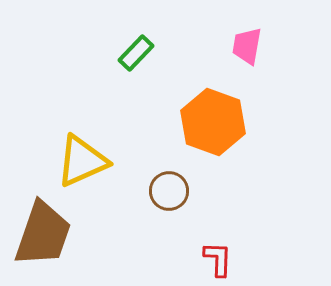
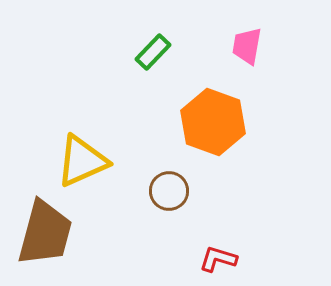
green rectangle: moved 17 px right, 1 px up
brown trapezoid: moved 2 px right, 1 px up; rotated 4 degrees counterclockwise
red L-shape: rotated 75 degrees counterclockwise
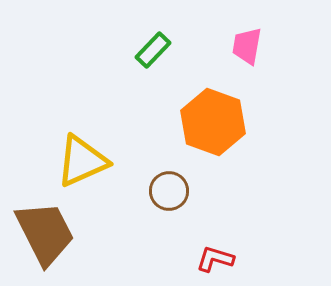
green rectangle: moved 2 px up
brown trapezoid: rotated 42 degrees counterclockwise
red L-shape: moved 3 px left
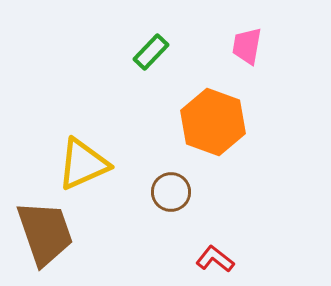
green rectangle: moved 2 px left, 2 px down
yellow triangle: moved 1 px right, 3 px down
brown circle: moved 2 px right, 1 px down
brown trapezoid: rotated 8 degrees clockwise
red L-shape: rotated 21 degrees clockwise
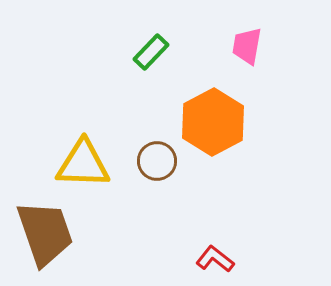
orange hexagon: rotated 12 degrees clockwise
yellow triangle: rotated 26 degrees clockwise
brown circle: moved 14 px left, 31 px up
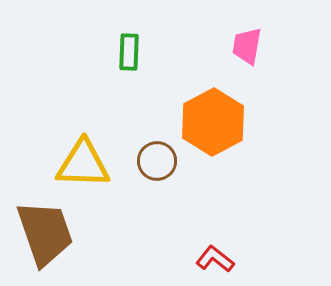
green rectangle: moved 22 px left; rotated 42 degrees counterclockwise
